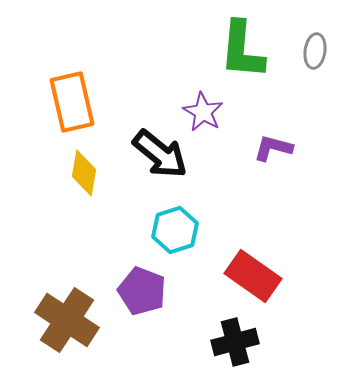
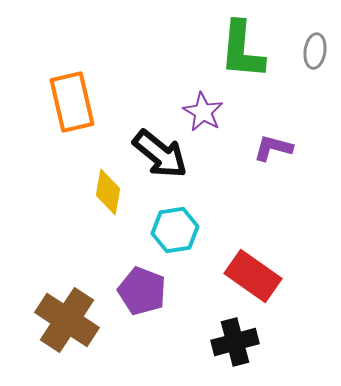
yellow diamond: moved 24 px right, 19 px down
cyan hexagon: rotated 9 degrees clockwise
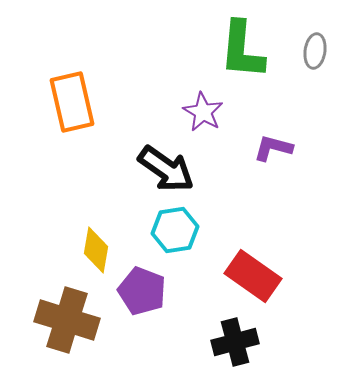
black arrow: moved 6 px right, 15 px down; rotated 4 degrees counterclockwise
yellow diamond: moved 12 px left, 58 px down
brown cross: rotated 16 degrees counterclockwise
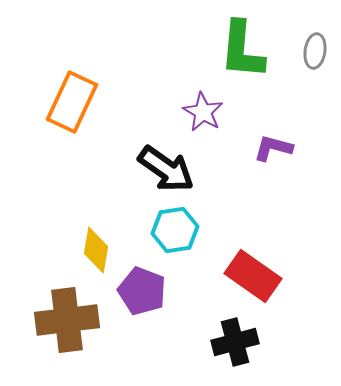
orange rectangle: rotated 38 degrees clockwise
brown cross: rotated 24 degrees counterclockwise
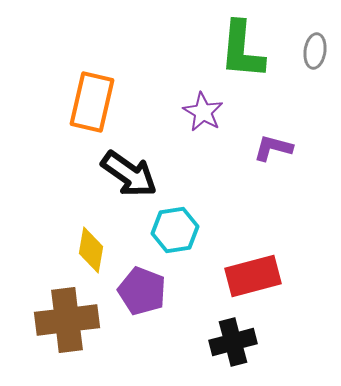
orange rectangle: moved 20 px right; rotated 12 degrees counterclockwise
black arrow: moved 37 px left, 5 px down
yellow diamond: moved 5 px left
red rectangle: rotated 50 degrees counterclockwise
black cross: moved 2 px left
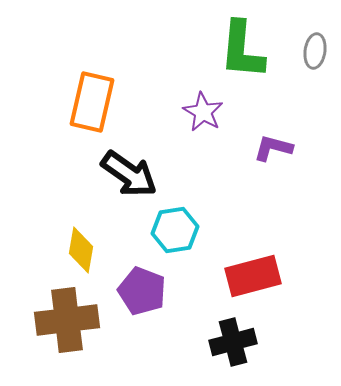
yellow diamond: moved 10 px left
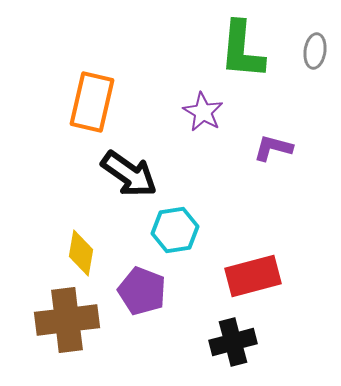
yellow diamond: moved 3 px down
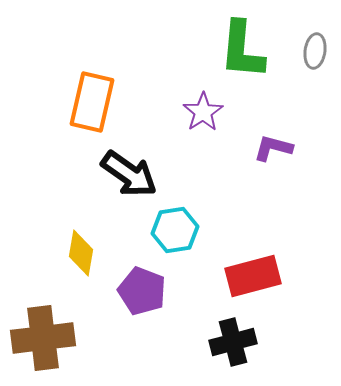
purple star: rotated 9 degrees clockwise
brown cross: moved 24 px left, 18 px down
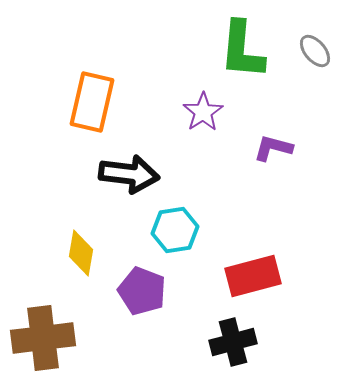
gray ellipse: rotated 48 degrees counterclockwise
black arrow: rotated 28 degrees counterclockwise
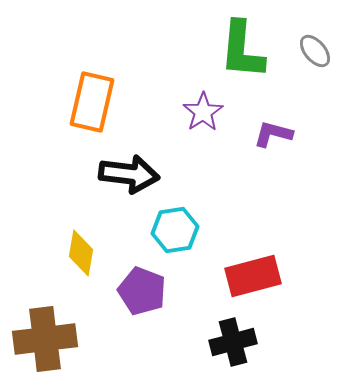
purple L-shape: moved 14 px up
brown cross: moved 2 px right, 1 px down
